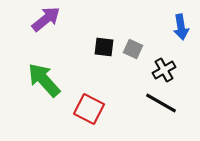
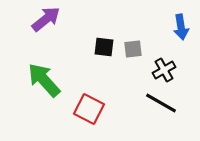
gray square: rotated 30 degrees counterclockwise
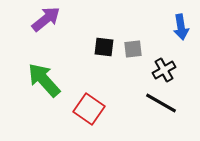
red square: rotated 8 degrees clockwise
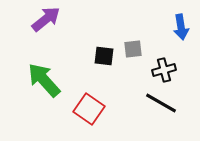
black square: moved 9 px down
black cross: rotated 15 degrees clockwise
